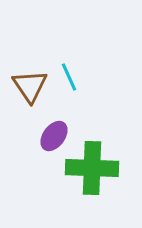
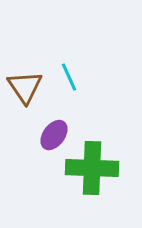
brown triangle: moved 5 px left, 1 px down
purple ellipse: moved 1 px up
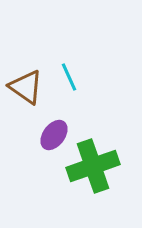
brown triangle: moved 1 px right; rotated 21 degrees counterclockwise
green cross: moved 1 px right, 2 px up; rotated 21 degrees counterclockwise
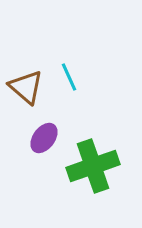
brown triangle: rotated 6 degrees clockwise
purple ellipse: moved 10 px left, 3 px down
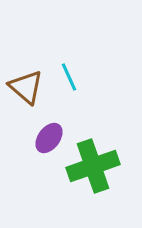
purple ellipse: moved 5 px right
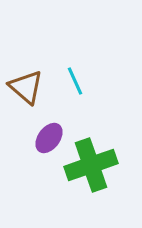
cyan line: moved 6 px right, 4 px down
green cross: moved 2 px left, 1 px up
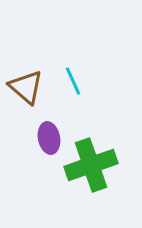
cyan line: moved 2 px left
purple ellipse: rotated 48 degrees counterclockwise
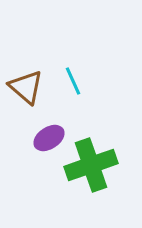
purple ellipse: rotated 68 degrees clockwise
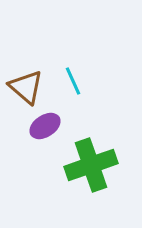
purple ellipse: moved 4 px left, 12 px up
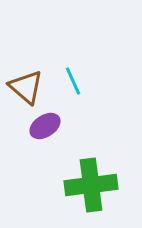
green cross: moved 20 px down; rotated 12 degrees clockwise
